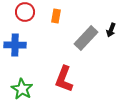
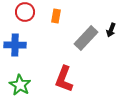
green star: moved 2 px left, 4 px up
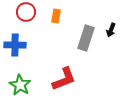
red circle: moved 1 px right
gray rectangle: rotated 25 degrees counterclockwise
red L-shape: rotated 132 degrees counterclockwise
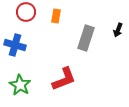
black arrow: moved 7 px right
blue cross: rotated 15 degrees clockwise
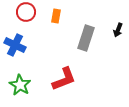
blue cross: rotated 10 degrees clockwise
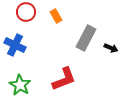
orange rectangle: rotated 40 degrees counterclockwise
black arrow: moved 7 px left, 18 px down; rotated 88 degrees counterclockwise
gray rectangle: rotated 10 degrees clockwise
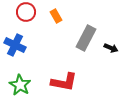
red L-shape: moved 3 px down; rotated 32 degrees clockwise
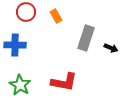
gray rectangle: rotated 10 degrees counterclockwise
blue cross: rotated 25 degrees counterclockwise
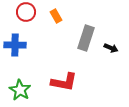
green star: moved 5 px down
